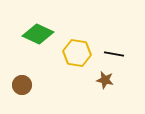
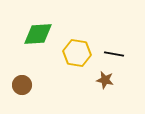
green diamond: rotated 28 degrees counterclockwise
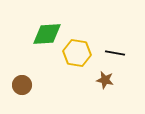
green diamond: moved 9 px right
black line: moved 1 px right, 1 px up
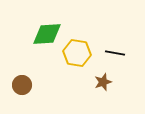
brown star: moved 2 px left, 2 px down; rotated 30 degrees counterclockwise
